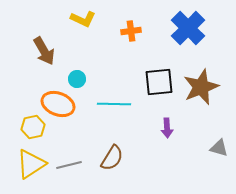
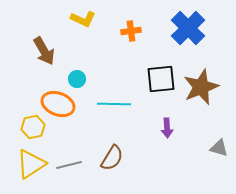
black square: moved 2 px right, 3 px up
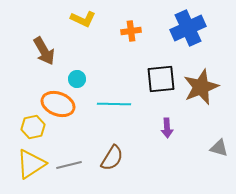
blue cross: rotated 20 degrees clockwise
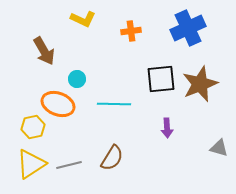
brown star: moved 1 px left, 3 px up
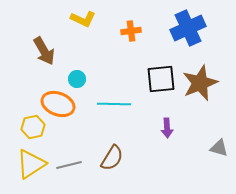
brown star: moved 1 px up
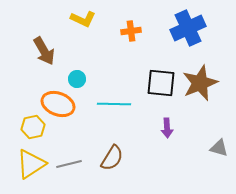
black square: moved 4 px down; rotated 12 degrees clockwise
gray line: moved 1 px up
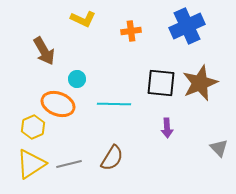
blue cross: moved 1 px left, 2 px up
yellow hexagon: rotated 10 degrees counterclockwise
gray triangle: rotated 30 degrees clockwise
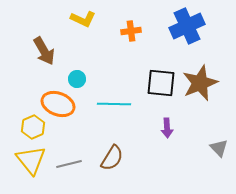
yellow triangle: moved 4 px up; rotated 36 degrees counterclockwise
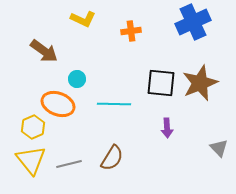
blue cross: moved 6 px right, 4 px up
brown arrow: rotated 24 degrees counterclockwise
